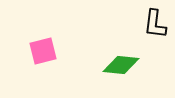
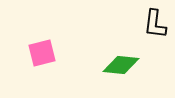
pink square: moved 1 px left, 2 px down
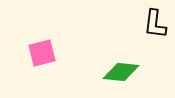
green diamond: moved 7 px down
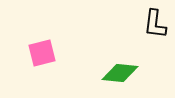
green diamond: moved 1 px left, 1 px down
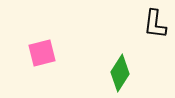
green diamond: rotated 63 degrees counterclockwise
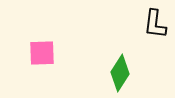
pink square: rotated 12 degrees clockwise
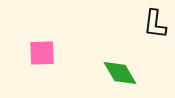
green diamond: rotated 63 degrees counterclockwise
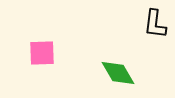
green diamond: moved 2 px left
